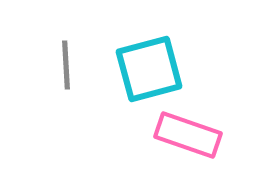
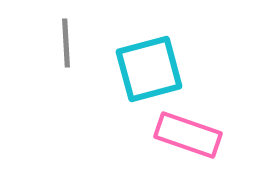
gray line: moved 22 px up
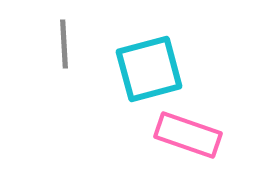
gray line: moved 2 px left, 1 px down
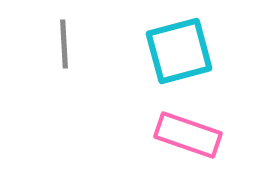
cyan square: moved 30 px right, 18 px up
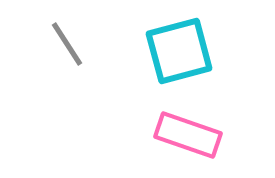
gray line: moved 3 px right; rotated 30 degrees counterclockwise
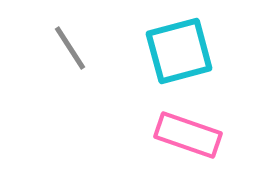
gray line: moved 3 px right, 4 px down
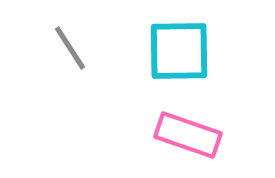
cyan square: rotated 14 degrees clockwise
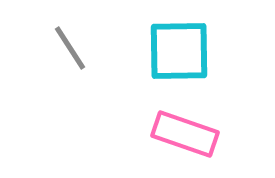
pink rectangle: moved 3 px left, 1 px up
